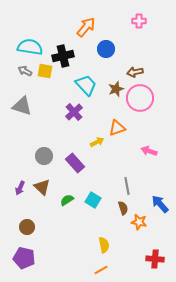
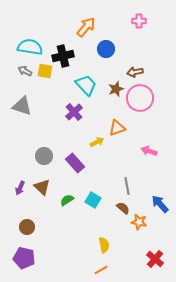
brown semicircle: rotated 32 degrees counterclockwise
red cross: rotated 36 degrees clockwise
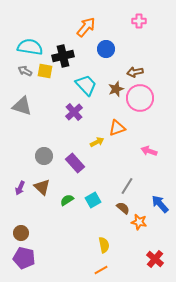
gray line: rotated 42 degrees clockwise
cyan square: rotated 28 degrees clockwise
brown circle: moved 6 px left, 6 px down
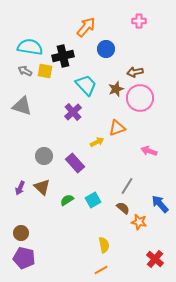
purple cross: moved 1 px left
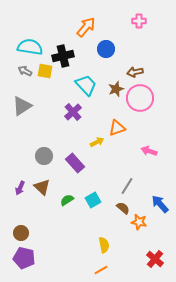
gray triangle: rotated 50 degrees counterclockwise
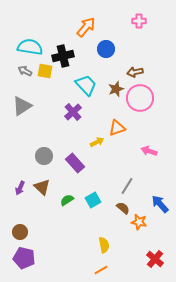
brown circle: moved 1 px left, 1 px up
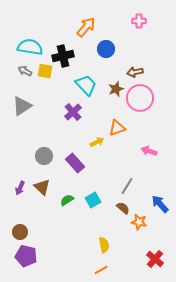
purple pentagon: moved 2 px right, 2 px up
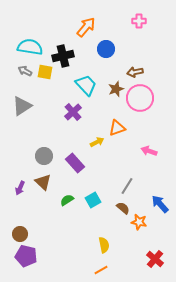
yellow square: moved 1 px down
brown triangle: moved 1 px right, 5 px up
brown circle: moved 2 px down
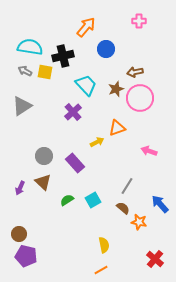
brown circle: moved 1 px left
